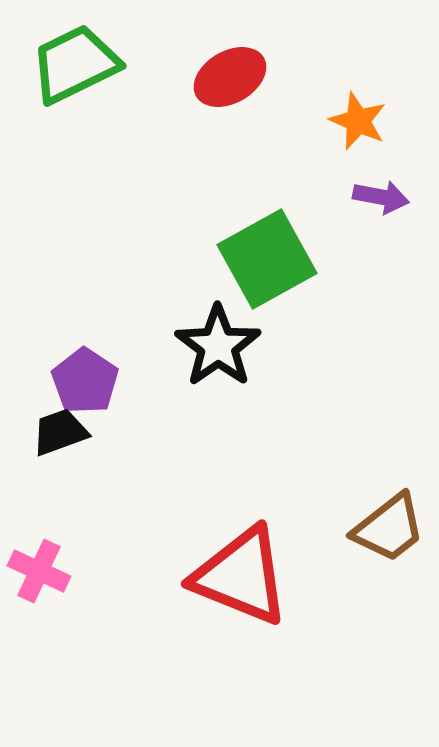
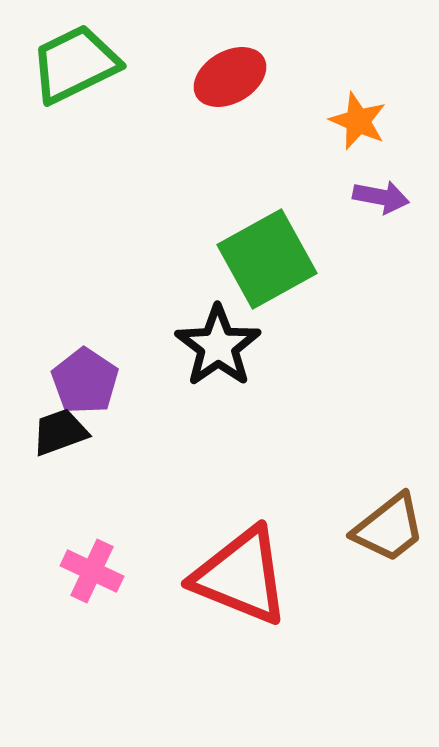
pink cross: moved 53 px right
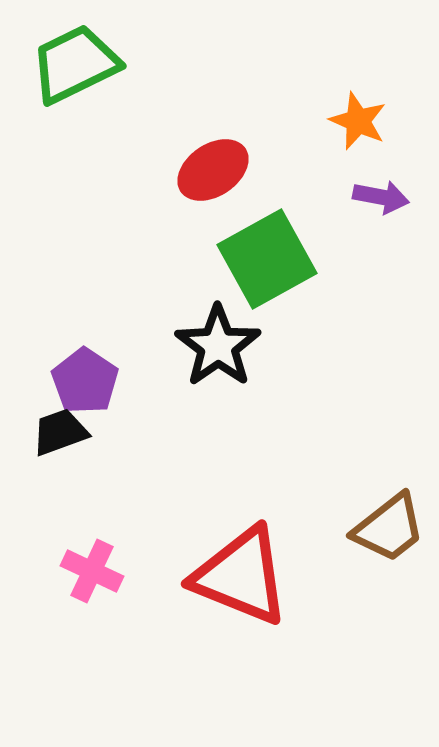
red ellipse: moved 17 px left, 93 px down; rotated 4 degrees counterclockwise
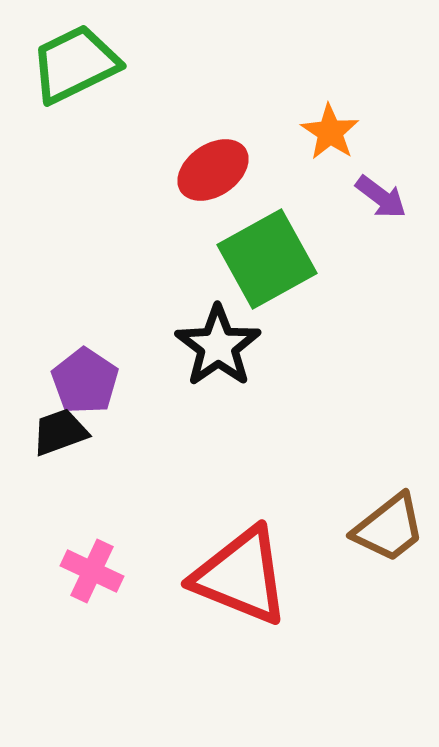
orange star: moved 28 px left, 11 px down; rotated 10 degrees clockwise
purple arrow: rotated 26 degrees clockwise
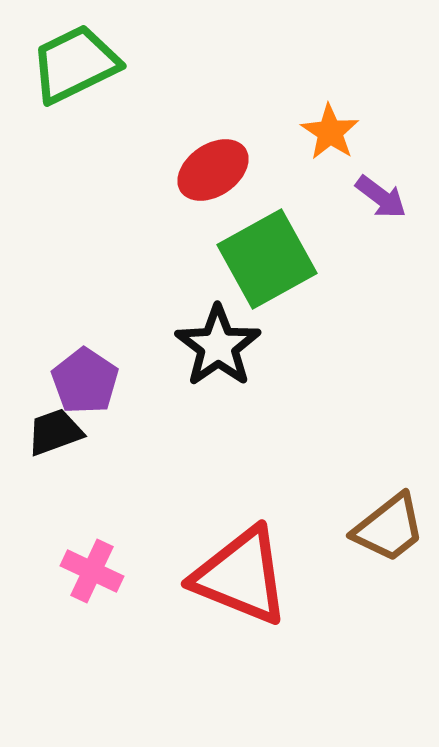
black trapezoid: moved 5 px left
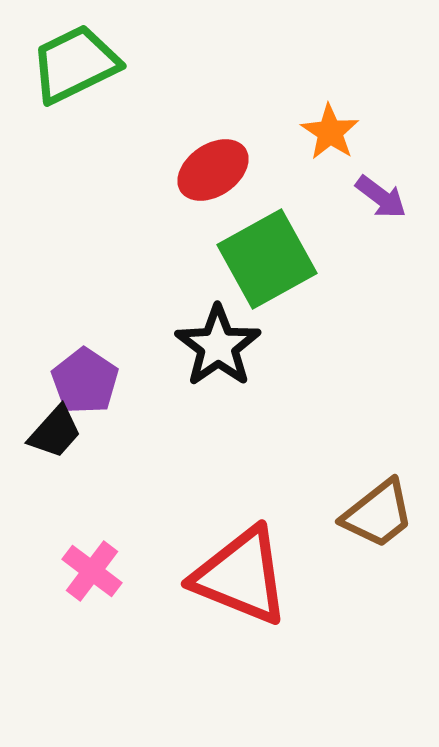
black trapezoid: rotated 152 degrees clockwise
brown trapezoid: moved 11 px left, 14 px up
pink cross: rotated 12 degrees clockwise
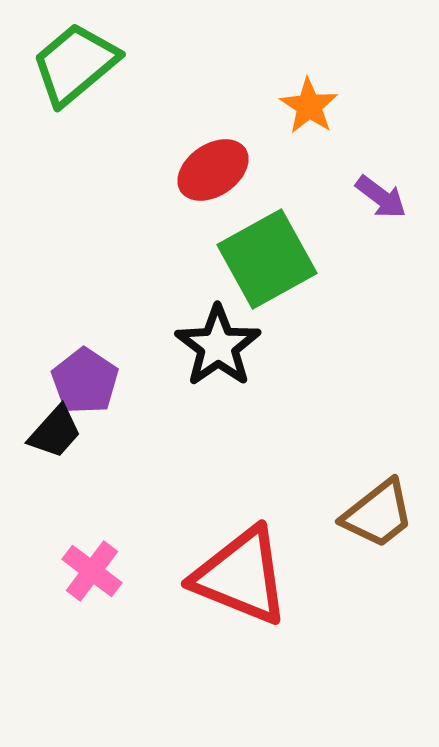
green trapezoid: rotated 14 degrees counterclockwise
orange star: moved 21 px left, 26 px up
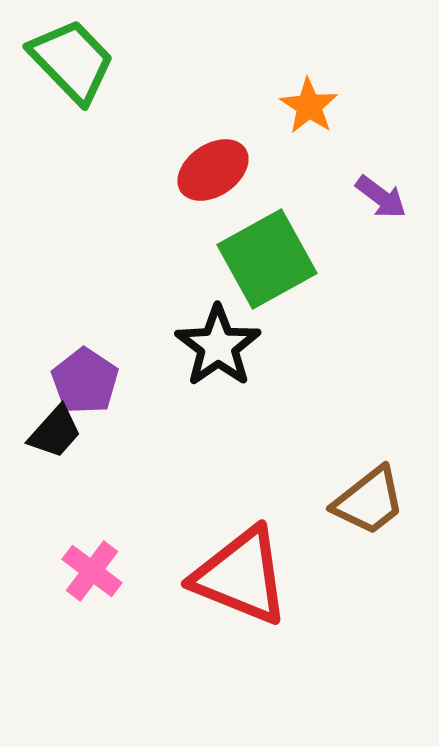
green trapezoid: moved 3 px left, 3 px up; rotated 86 degrees clockwise
brown trapezoid: moved 9 px left, 13 px up
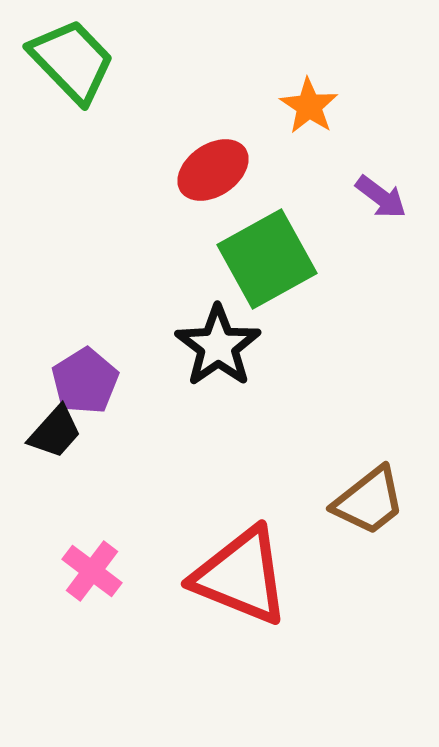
purple pentagon: rotated 6 degrees clockwise
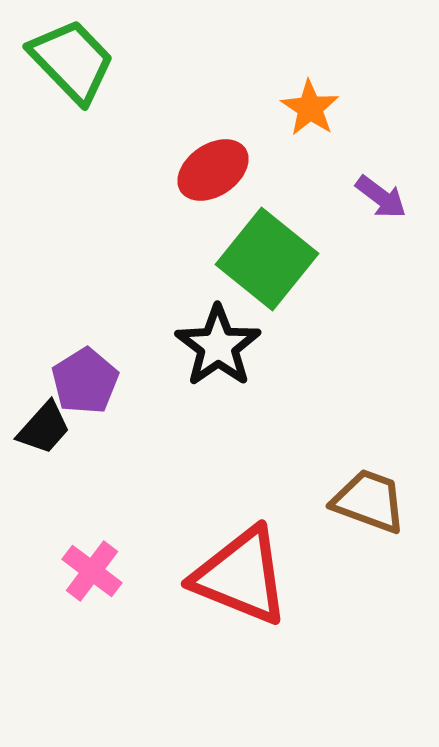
orange star: moved 1 px right, 2 px down
green square: rotated 22 degrees counterclockwise
black trapezoid: moved 11 px left, 4 px up
brown trapezoid: rotated 122 degrees counterclockwise
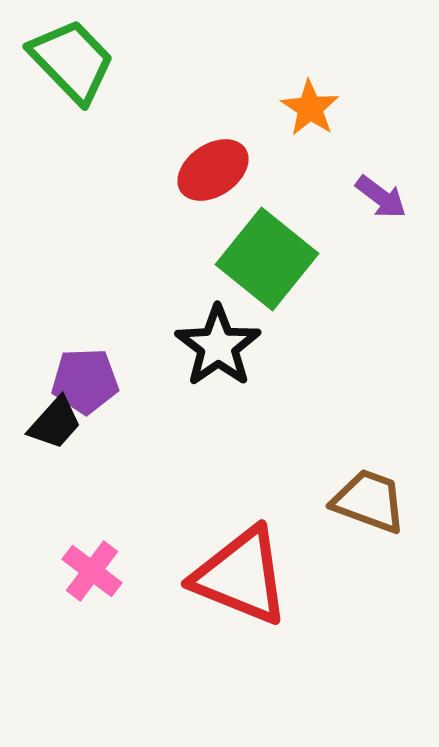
purple pentagon: rotated 30 degrees clockwise
black trapezoid: moved 11 px right, 5 px up
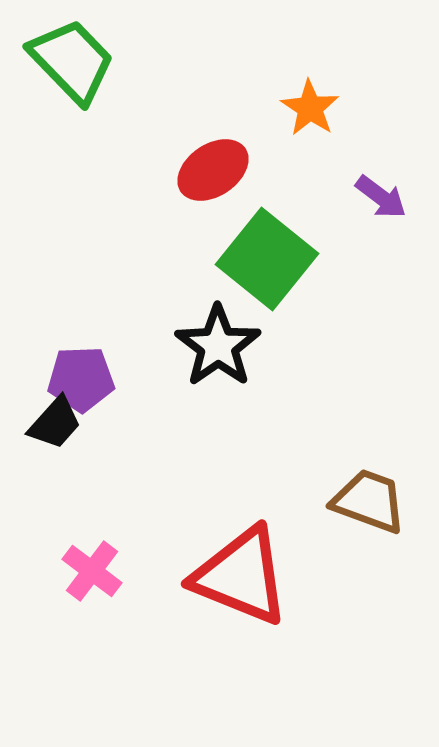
purple pentagon: moved 4 px left, 2 px up
